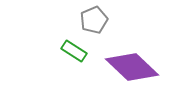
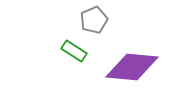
purple diamond: rotated 38 degrees counterclockwise
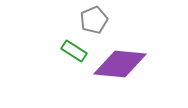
purple diamond: moved 12 px left, 3 px up
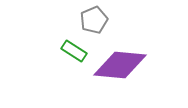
purple diamond: moved 1 px down
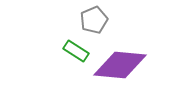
green rectangle: moved 2 px right
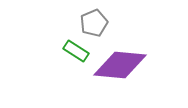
gray pentagon: moved 3 px down
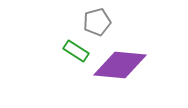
gray pentagon: moved 3 px right, 1 px up; rotated 8 degrees clockwise
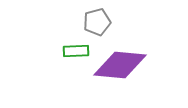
green rectangle: rotated 35 degrees counterclockwise
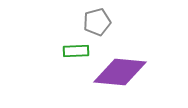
purple diamond: moved 7 px down
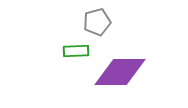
purple diamond: rotated 6 degrees counterclockwise
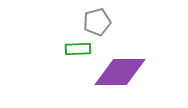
green rectangle: moved 2 px right, 2 px up
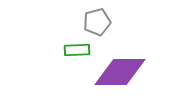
green rectangle: moved 1 px left, 1 px down
